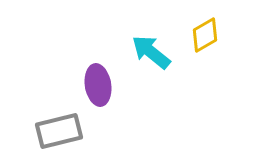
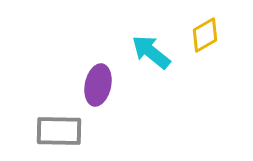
purple ellipse: rotated 21 degrees clockwise
gray rectangle: rotated 15 degrees clockwise
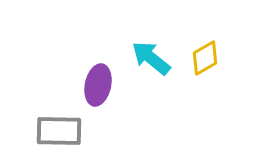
yellow diamond: moved 23 px down
cyan arrow: moved 6 px down
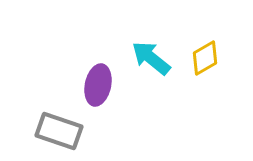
gray rectangle: rotated 18 degrees clockwise
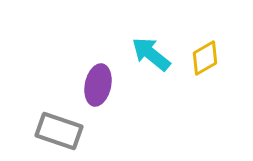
cyan arrow: moved 4 px up
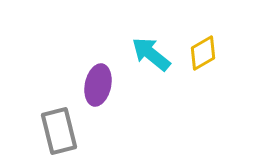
yellow diamond: moved 2 px left, 5 px up
gray rectangle: rotated 57 degrees clockwise
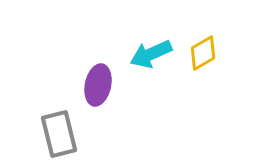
cyan arrow: rotated 63 degrees counterclockwise
gray rectangle: moved 3 px down
